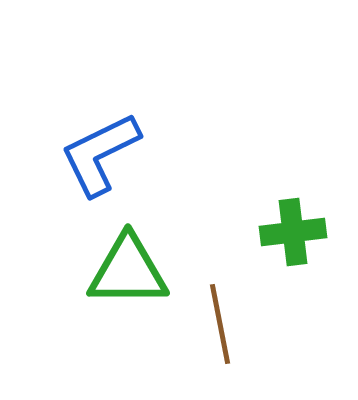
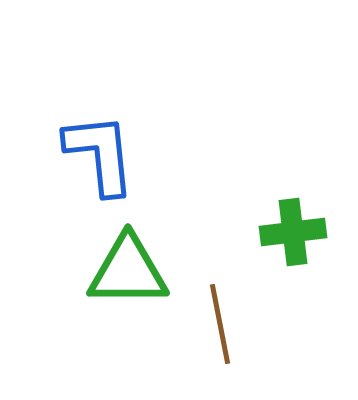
blue L-shape: rotated 110 degrees clockwise
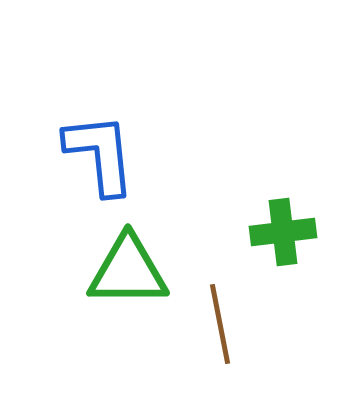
green cross: moved 10 px left
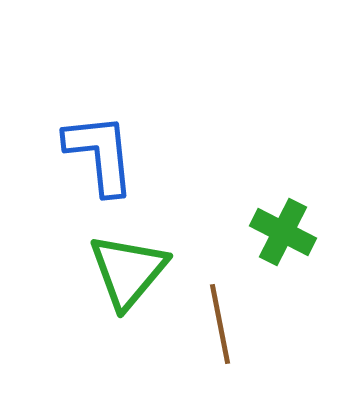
green cross: rotated 34 degrees clockwise
green triangle: rotated 50 degrees counterclockwise
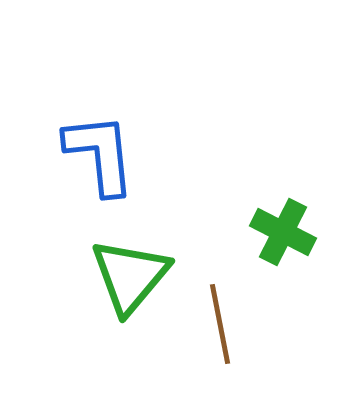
green triangle: moved 2 px right, 5 px down
